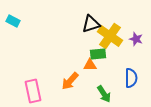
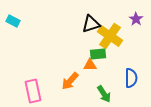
purple star: moved 20 px up; rotated 16 degrees clockwise
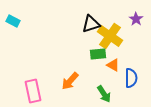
orange triangle: moved 23 px right; rotated 32 degrees clockwise
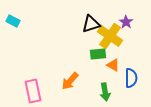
purple star: moved 10 px left, 3 px down
green arrow: moved 1 px right, 2 px up; rotated 24 degrees clockwise
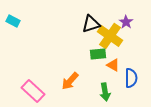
pink rectangle: rotated 35 degrees counterclockwise
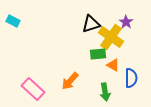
yellow cross: moved 1 px right, 1 px down
pink rectangle: moved 2 px up
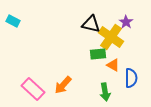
black triangle: rotated 30 degrees clockwise
orange arrow: moved 7 px left, 4 px down
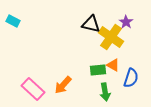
green rectangle: moved 16 px down
blue semicircle: rotated 18 degrees clockwise
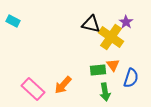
orange triangle: rotated 24 degrees clockwise
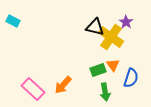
black triangle: moved 4 px right, 3 px down
green rectangle: rotated 14 degrees counterclockwise
